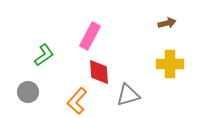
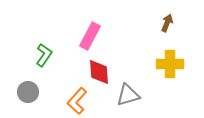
brown arrow: rotated 54 degrees counterclockwise
green L-shape: rotated 20 degrees counterclockwise
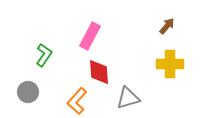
brown arrow: moved 3 px down; rotated 18 degrees clockwise
gray triangle: moved 3 px down
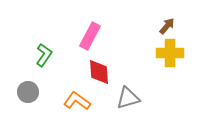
yellow cross: moved 11 px up
orange L-shape: rotated 84 degrees clockwise
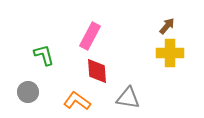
green L-shape: rotated 50 degrees counterclockwise
red diamond: moved 2 px left, 1 px up
gray triangle: rotated 25 degrees clockwise
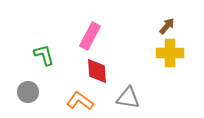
orange L-shape: moved 3 px right
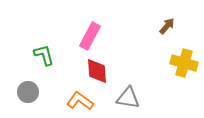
yellow cross: moved 14 px right, 10 px down; rotated 16 degrees clockwise
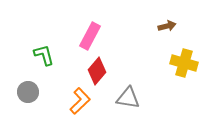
brown arrow: rotated 36 degrees clockwise
red diamond: rotated 44 degrees clockwise
orange L-shape: rotated 100 degrees clockwise
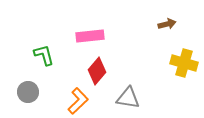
brown arrow: moved 2 px up
pink rectangle: rotated 56 degrees clockwise
orange L-shape: moved 2 px left
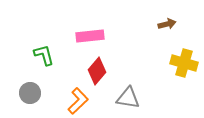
gray circle: moved 2 px right, 1 px down
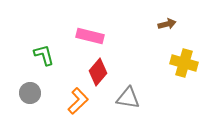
pink rectangle: rotated 20 degrees clockwise
red diamond: moved 1 px right, 1 px down
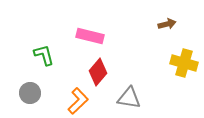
gray triangle: moved 1 px right
